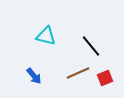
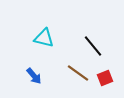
cyan triangle: moved 2 px left, 2 px down
black line: moved 2 px right
brown line: rotated 60 degrees clockwise
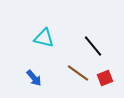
blue arrow: moved 2 px down
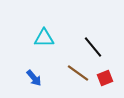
cyan triangle: rotated 15 degrees counterclockwise
black line: moved 1 px down
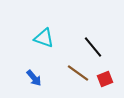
cyan triangle: rotated 20 degrees clockwise
red square: moved 1 px down
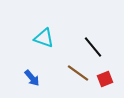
blue arrow: moved 2 px left
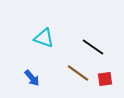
black line: rotated 15 degrees counterclockwise
red square: rotated 14 degrees clockwise
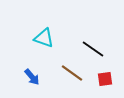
black line: moved 2 px down
brown line: moved 6 px left
blue arrow: moved 1 px up
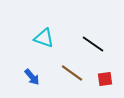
black line: moved 5 px up
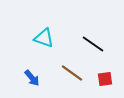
blue arrow: moved 1 px down
